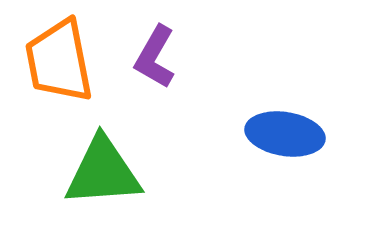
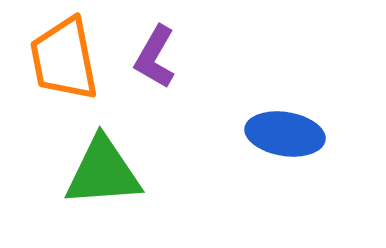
orange trapezoid: moved 5 px right, 2 px up
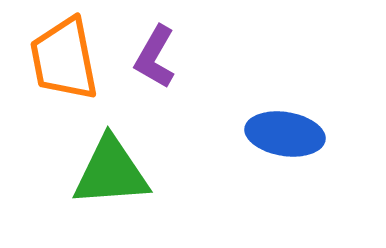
green triangle: moved 8 px right
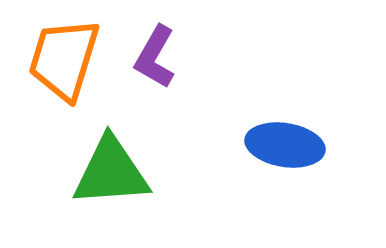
orange trapezoid: rotated 28 degrees clockwise
blue ellipse: moved 11 px down
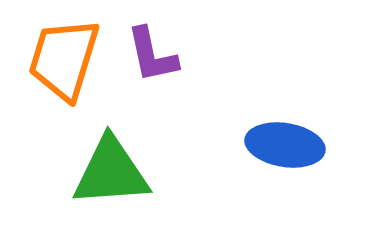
purple L-shape: moved 3 px left, 2 px up; rotated 42 degrees counterclockwise
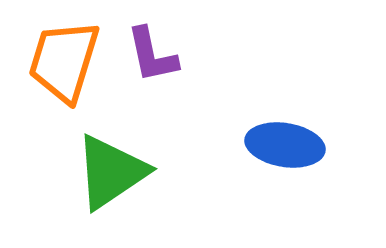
orange trapezoid: moved 2 px down
green triangle: rotated 30 degrees counterclockwise
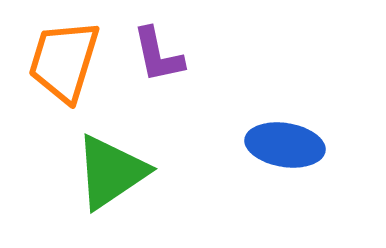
purple L-shape: moved 6 px right
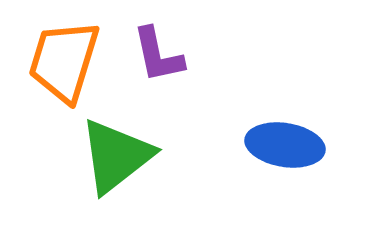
green triangle: moved 5 px right, 16 px up; rotated 4 degrees counterclockwise
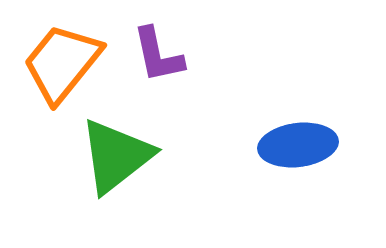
orange trapezoid: moved 2 px left, 2 px down; rotated 22 degrees clockwise
blue ellipse: moved 13 px right; rotated 16 degrees counterclockwise
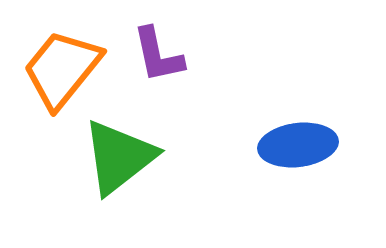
orange trapezoid: moved 6 px down
green triangle: moved 3 px right, 1 px down
